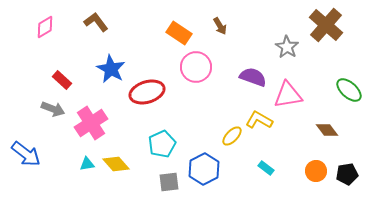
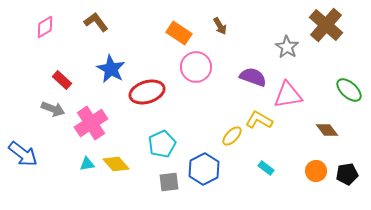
blue arrow: moved 3 px left
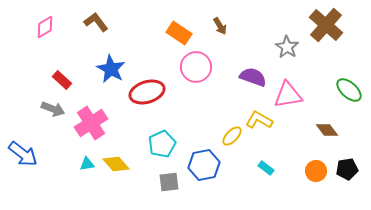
blue hexagon: moved 4 px up; rotated 16 degrees clockwise
black pentagon: moved 5 px up
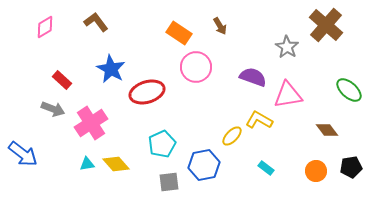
black pentagon: moved 4 px right, 2 px up
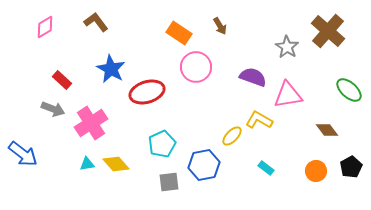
brown cross: moved 2 px right, 6 px down
black pentagon: rotated 20 degrees counterclockwise
